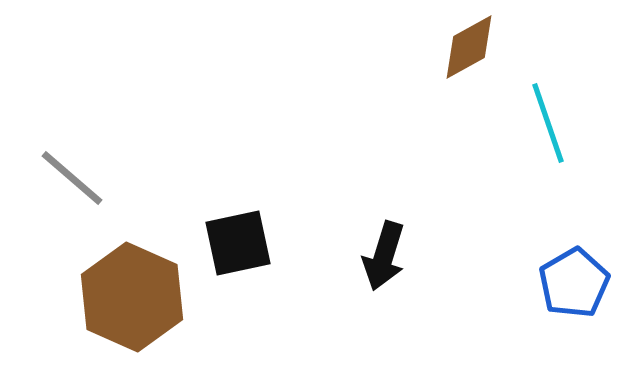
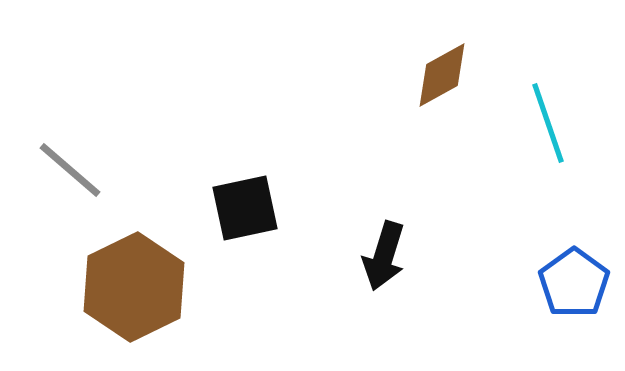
brown diamond: moved 27 px left, 28 px down
gray line: moved 2 px left, 8 px up
black square: moved 7 px right, 35 px up
blue pentagon: rotated 6 degrees counterclockwise
brown hexagon: moved 2 px right, 10 px up; rotated 10 degrees clockwise
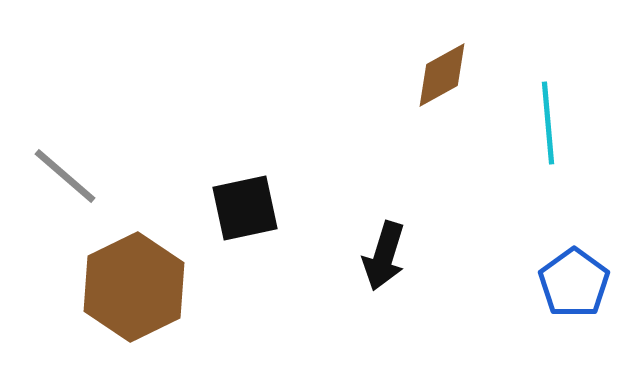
cyan line: rotated 14 degrees clockwise
gray line: moved 5 px left, 6 px down
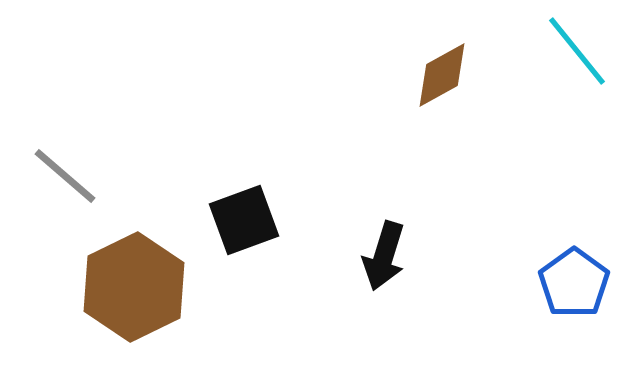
cyan line: moved 29 px right, 72 px up; rotated 34 degrees counterclockwise
black square: moved 1 px left, 12 px down; rotated 8 degrees counterclockwise
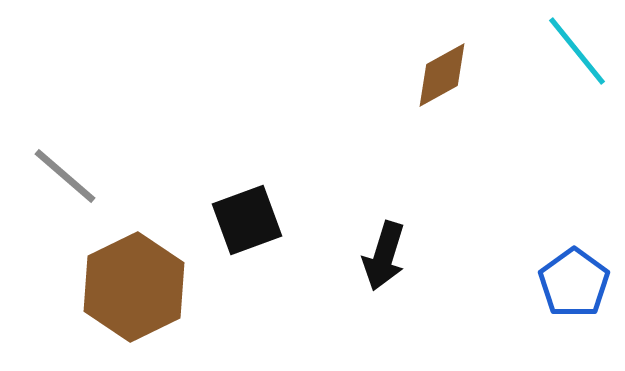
black square: moved 3 px right
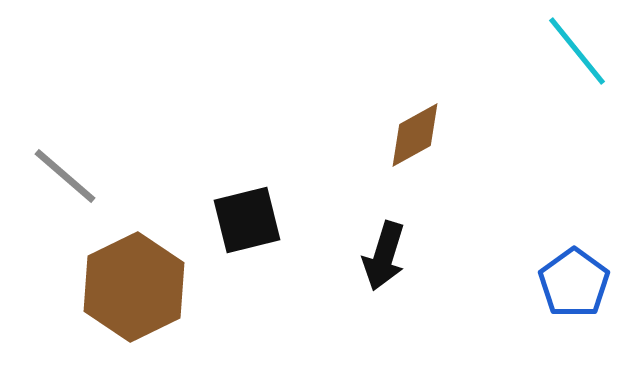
brown diamond: moved 27 px left, 60 px down
black square: rotated 6 degrees clockwise
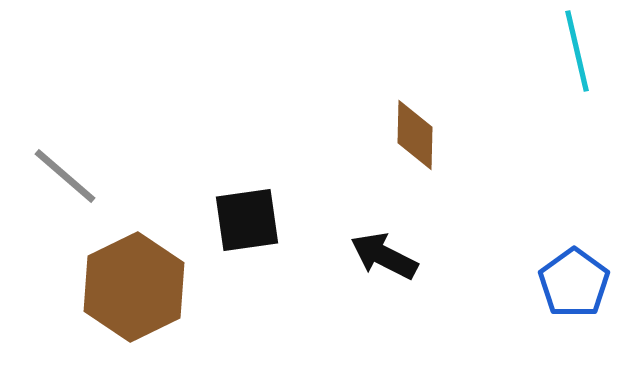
cyan line: rotated 26 degrees clockwise
brown diamond: rotated 60 degrees counterclockwise
black square: rotated 6 degrees clockwise
black arrow: rotated 100 degrees clockwise
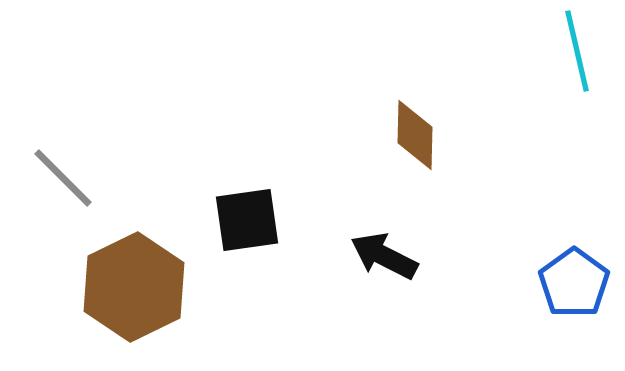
gray line: moved 2 px left, 2 px down; rotated 4 degrees clockwise
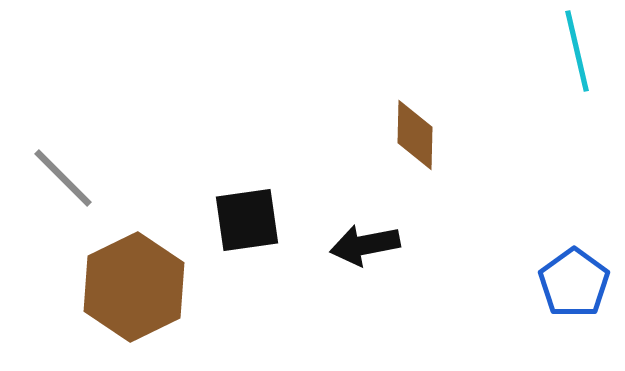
black arrow: moved 19 px left, 11 px up; rotated 38 degrees counterclockwise
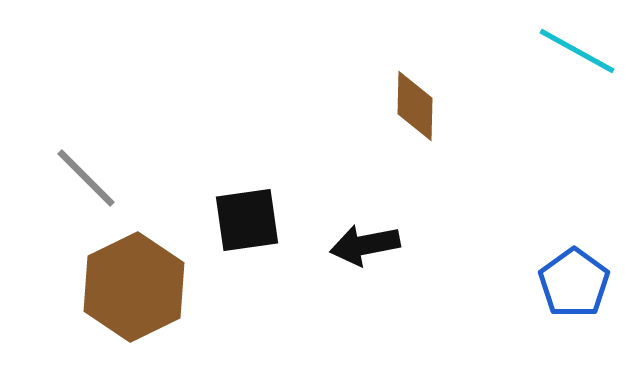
cyan line: rotated 48 degrees counterclockwise
brown diamond: moved 29 px up
gray line: moved 23 px right
